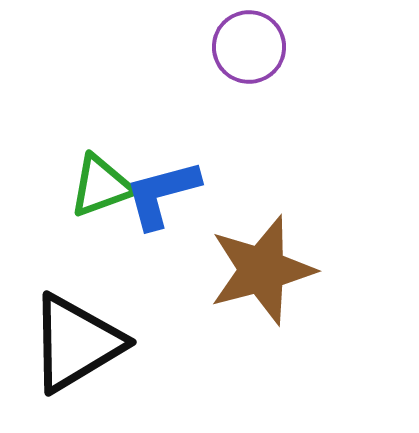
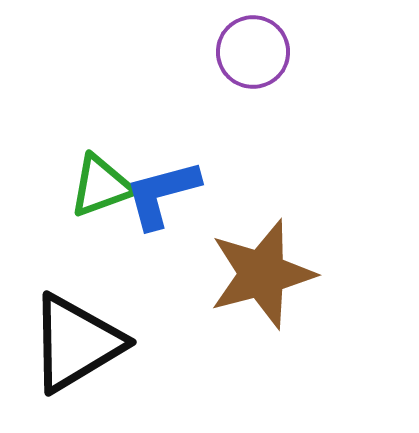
purple circle: moved 4 px right, 5 px down
brown star: moved 4 px down
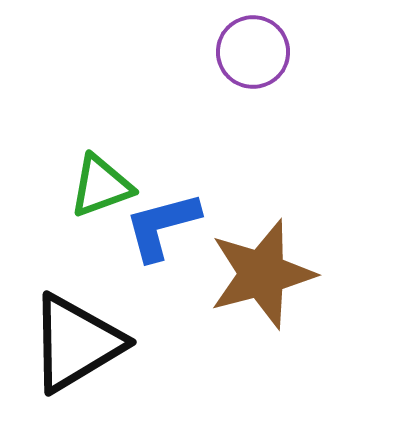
blue L-shape: moved 32 px down
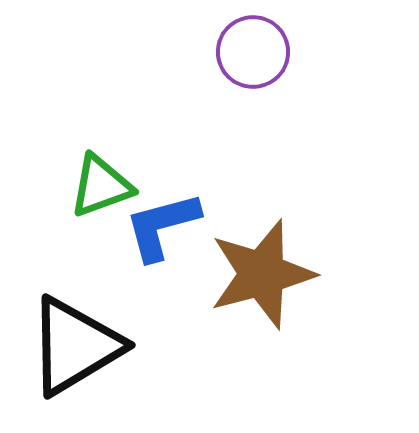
black triangle: moved 1 px left, 3 px down
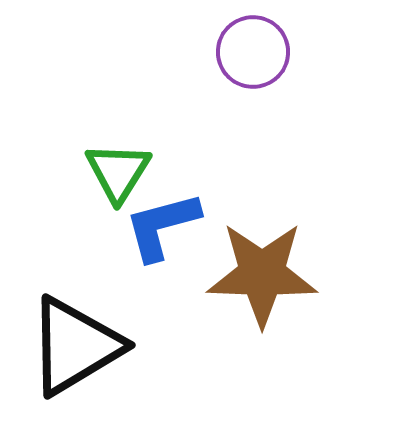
green triangle: moved 17 px right, 14 px up; rotated 38 degrees counterclockwise
brown star: rotated 17 degrees clockwise
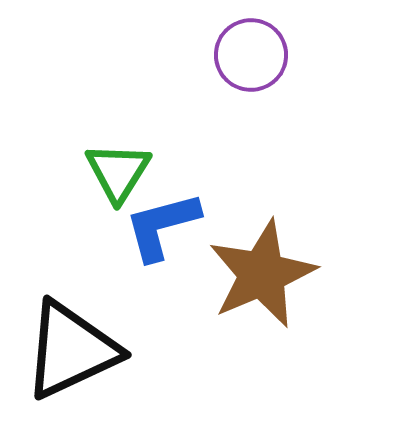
purple circle: moved 2 px left, 3 px down
brown star: rotated 25 degrees counterclockwise
black triangle: moved 4 px left, 4 px down; rotated 6 degrees clockwise
